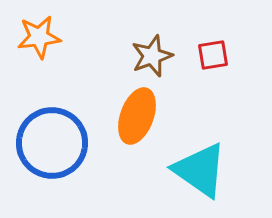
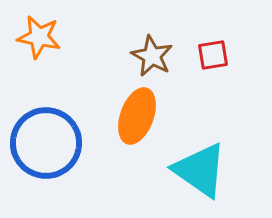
orange star: rotated 18 degrees clockwise
brown star: rotated 24 degrees counterclockwise
blue circle: moved 6 px left
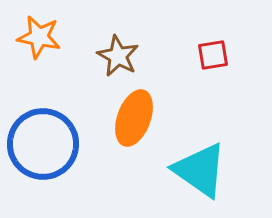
brown star: moved 34 px left
orange ellipse: moved 3 px left, 2 px down
blue circle: moved 3 px left, 1 px down
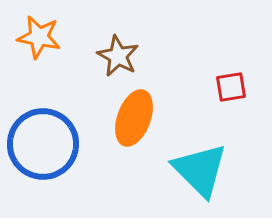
red square: moved 18 px right, 32 px down
cyan triangle: rotated 10 degrees clockwise
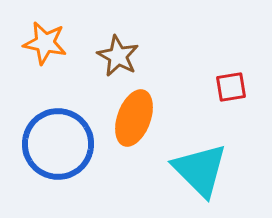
orange star: moved 6 px right, 6 px down
blue circle: moved 15 px right
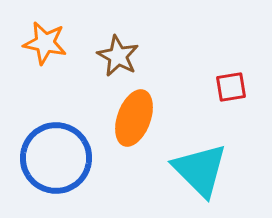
blue circle: moved 2 px left, 14 px down
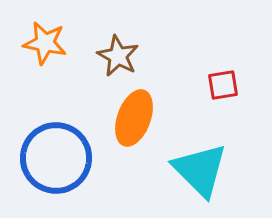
red square: moved 8 px left, 2 px up
